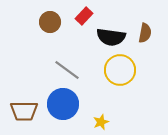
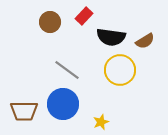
brown semicircle: moved 8 px down; rotated 48 degrees clockwise
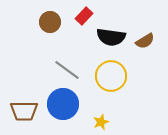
yellow circle: moved 9 px left, 6 px down
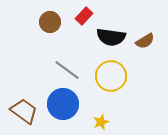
brown trapezoid: rotated 144 degrees counterclockwise
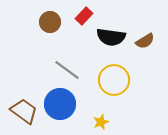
yellow circle: moved 3 px right, 4 px down
blue circle: moved 3 px left
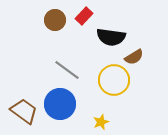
brown circle: moved 5 px right, 2 px up
brown semicircle: moved 11 px left, 16 px down
